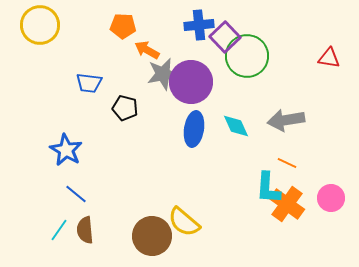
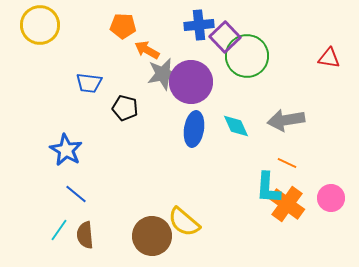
brown semicircle: moved 5 px down
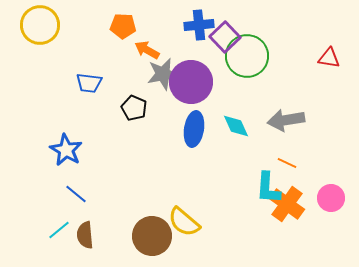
black pentagon: moved 9 px right; rotated 10 degrees clockwise
cyan line: rotated 15 degrees clockwise
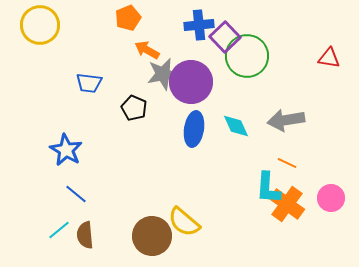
orange pentagon: moved 5 px right, 8 px up; rotated 25 degrees counterclockwise
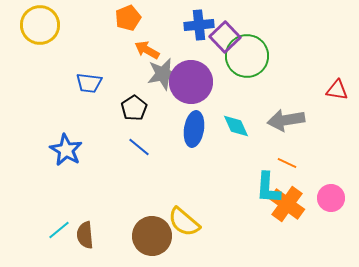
red triangle: moved 8 px right, 32 px down
black pentagon: rotated 15 degrees clockwise
blue line: moved 63 px right, 47 px up
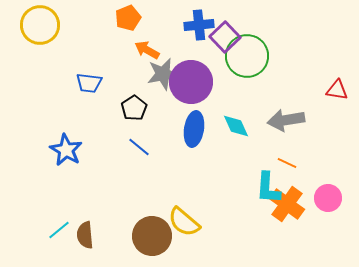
pink circle: moved 3 px left
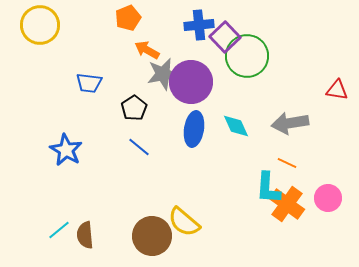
gray arrow: moved 4 px right, 3 px down
